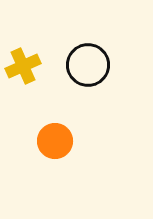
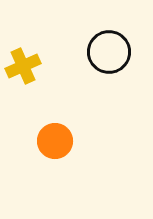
black circle: moved 21 px right, 13 px up
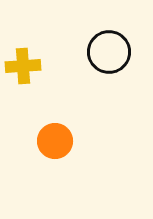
yellow cross: rotated 20 degrees clockwise
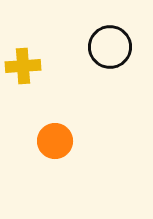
black circle: moved 1 px right, 5 px up
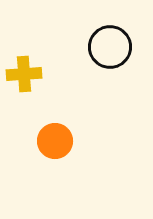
yellow cross: moved 1 px right, 8 px down
